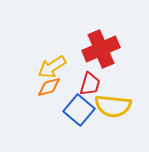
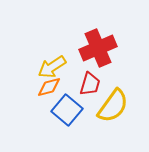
red cross: moved 3 px left, 1 px up
yellow semicircle: rotated 60 degrees counterclockwise
blue square: moved 12 px left
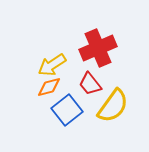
yellow arrow: moved 2 px up
red trapezoid: rotated 125 degrees clockwise
blue square: rotated 12 degrees clockwise
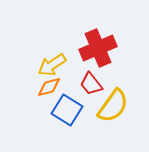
red trapezoid: moved 1 px right
blue square: rotated 20 degrees counterclockwise
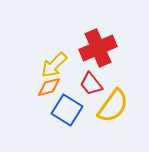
yellow arrow: moved 2 px right; rotated 12 degrees counterclockwise
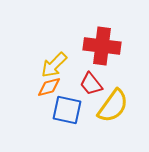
red cross: moved 4 px right, 2 px up; rotated 30 degrees clockwise
blue square: rotated 20 degrees counterclockwise
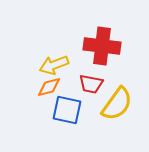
yellow arrow: rotated 24 degrees clockwise
red trapezoid: rotated 40 degrees counterclockwise
yellow semicircle: moved 4 px right, 2 px up
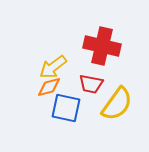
red cross: rotated 6 degrees clockwise
yellow arrow: moved 1 px left, 2 px down; rotated 16 degrees counterclockwise
blue square: moved 1 px left, 2 px up
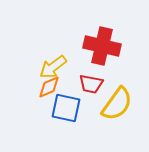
orange diamond: rotated 10 degrees counterclockwise
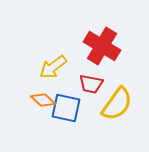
red cross: rotated 18 degrees clockwise
orange diamond: moved 6 px left, 13 px down; rotated 65 degrees clockwise
